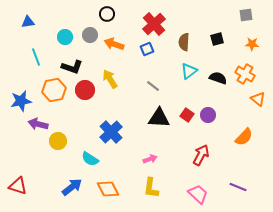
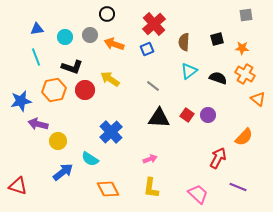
blue triangle: moved 9 px right, 7 px down
orange star: moved 10 px left, 4 px down
yellow arrow: rotated 24 degrees counterclockwise
red arrow: moved 17 px right, 3 px down
blue arrow: moved 9 px left, 15 px up
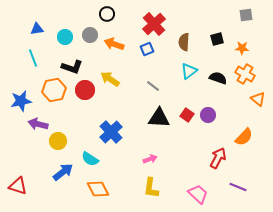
cyan line: moved 3 px left, 1 px down
orange diamond: moved 10 px left
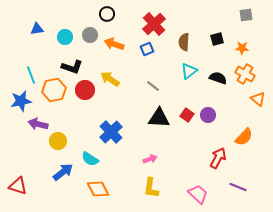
cyan line: moved 2 px left, 17 px down
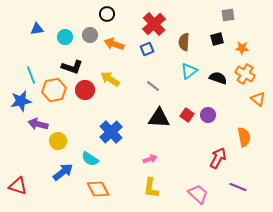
gray square: moved 18 px left
orange semicircle: rotated 54 degrees counterclockwise
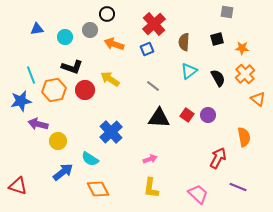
gray square: moved 1 px left, 3 px up; rotated 16 degrees clockwise
gray circle: moved 5 px up
orange cross: rotated 18 degrees clockwise
black semicircle: rotated 42 degrees clockwise
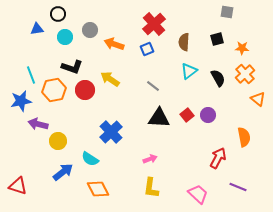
black circle: moved 49 px left
red square: rotated 16 degrees clockwise
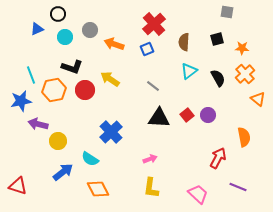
blue triangle: rotated 16 degrees counterclockwise
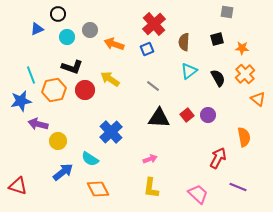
cyan circle: moved 2 px right
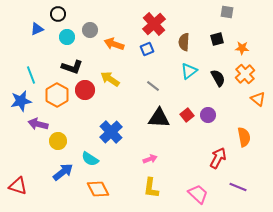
orange hexagon: moved 3 px right, 5 px down; rotated 20 degrees counterclockwise
